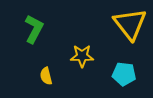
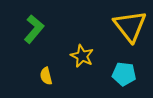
yellow triangle: moved 2 px down
green L-shape: rotated 12 degrees clockwise
yellow star: rotated 25 degrees clockwise
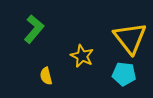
yellow triangle: moved 12 px down
